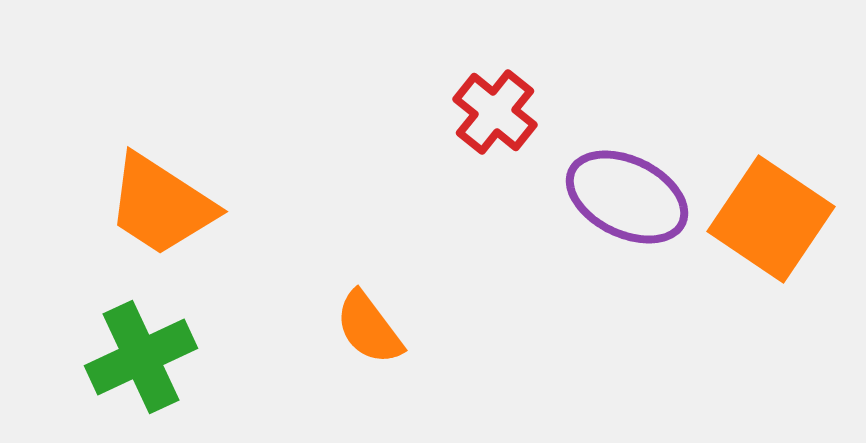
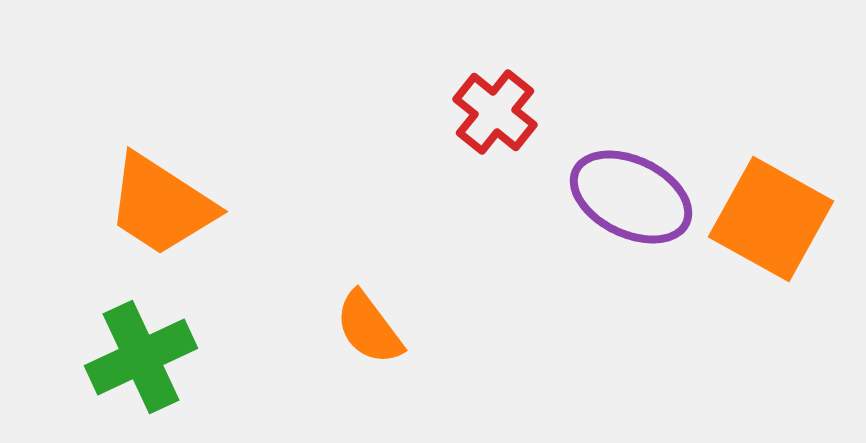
purple ellipse: moved 4 px right
orange square: rotated 5 degrees counterclockwise
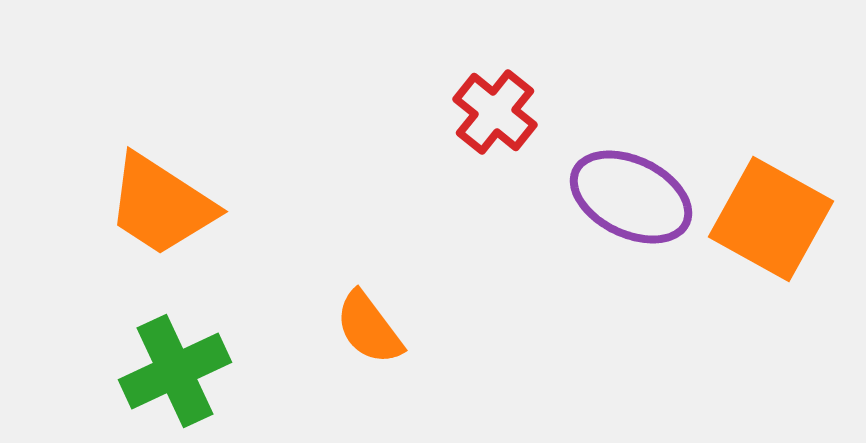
green cross: moved 34 px right, 14 px down
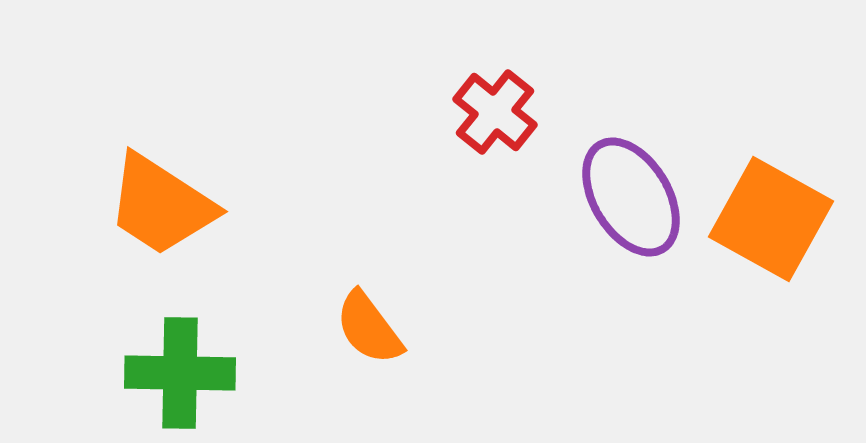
purple ellipse: rotated 33 degrees clockwise
green cross: moved 5 px right, 2 px down; rotated 26 degrees clockwise
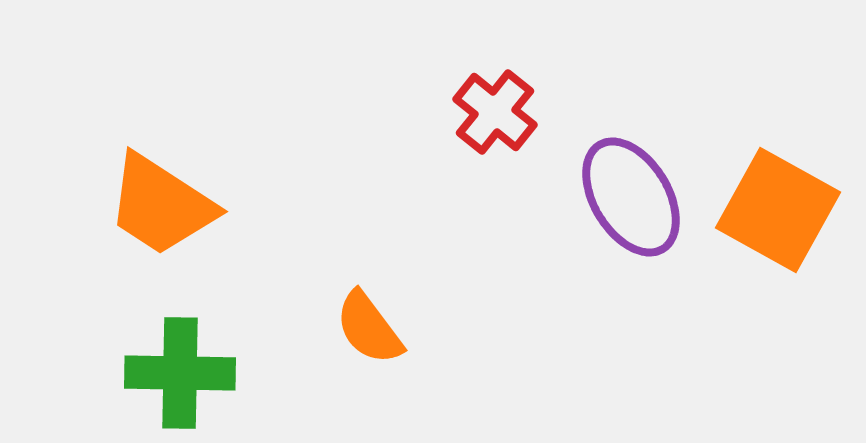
orange square: moved 7 px right, 9 px up
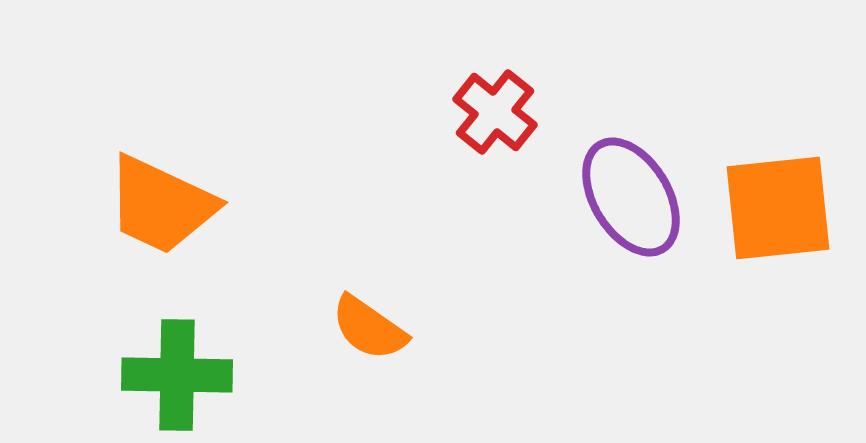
orange trapezoid: rotated 8 degrees counterclockwise
orange square: moved 2 px up; rotated 35 degrees counterclockwise
orange semicircle: rotated 18 degrees counterclockwise
green cross: moved 3 px left, 2 px down
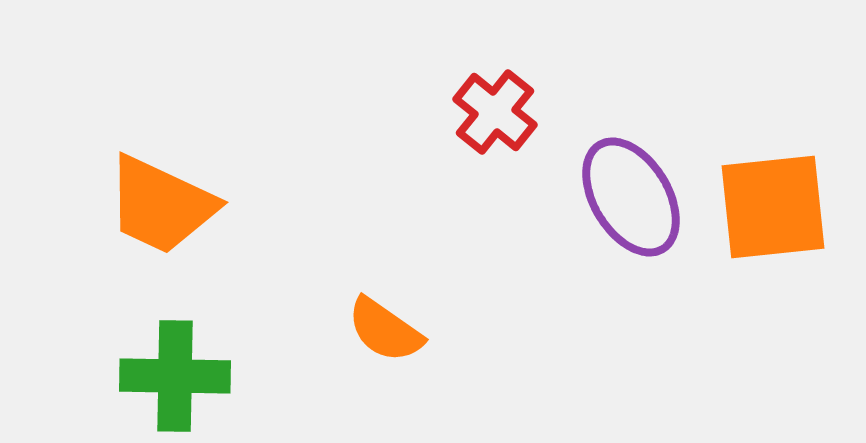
orange square: moved 5 px left, 1 px up
orange semicircle: moved 16 px right, 2 px down
green cross: moved 2 px left, 1 px down
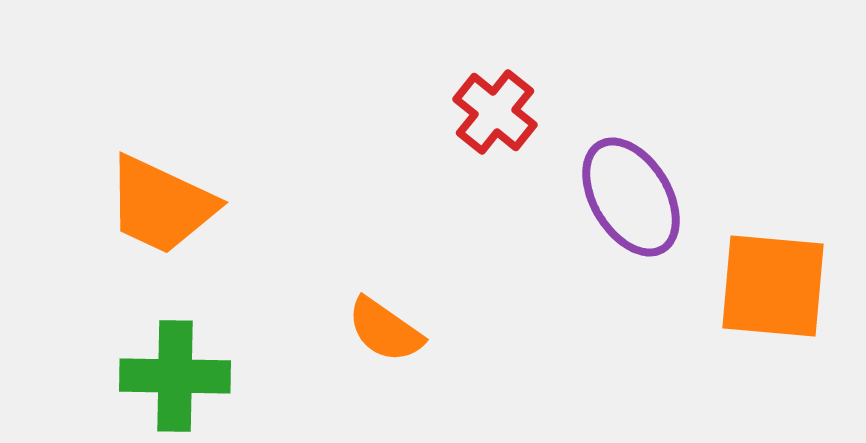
orange square: moved 79 px down; rotated 11 degrees clockwise
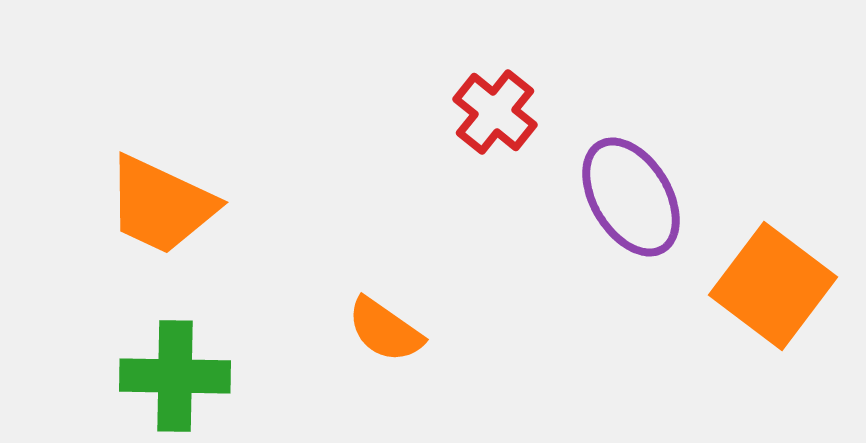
orange square: rotated 32 degrees clockwise
